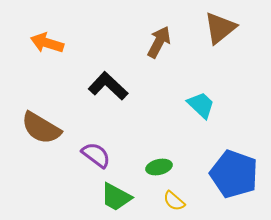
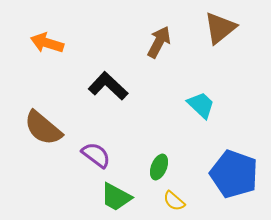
brown semicircle: moved 2 px right; rotated 9 degrees clockwise
green ellipse: rotated 55 degrees counterclockwise
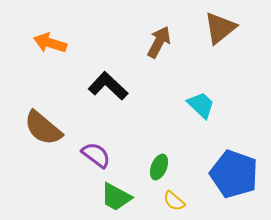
orange arrow: moved 3 px right
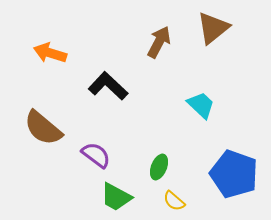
brown triangle: moved 7 px left
orange arrow: moved 10 px down
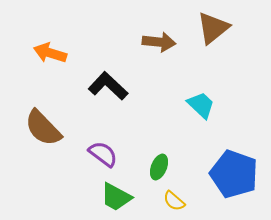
brown arrow: rotated 68 degrees clockwise
brown semicircle: rotated 6 degrees clockwise
purple semicircle: moved 7 px right, 1 px up
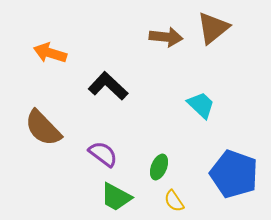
brown arrow: moved 7 px right, 5 px up
yellow semicircle: rotated 15 degrees clockwise
